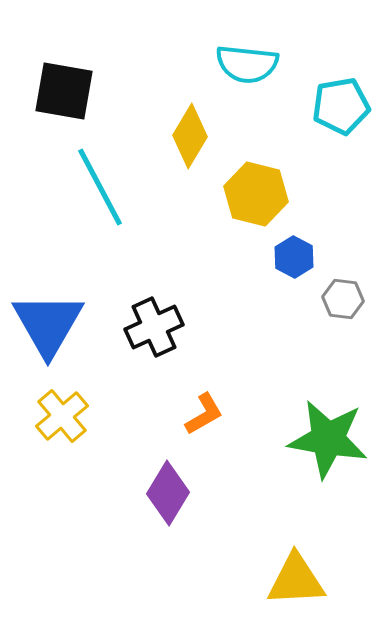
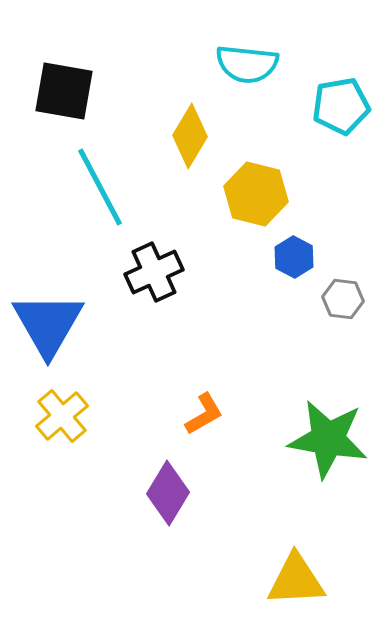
black cross: moved 55 px up
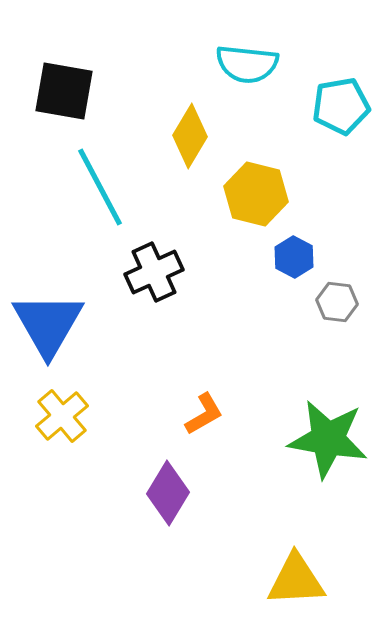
gray hexagon: moved 6 px left, 3 px down
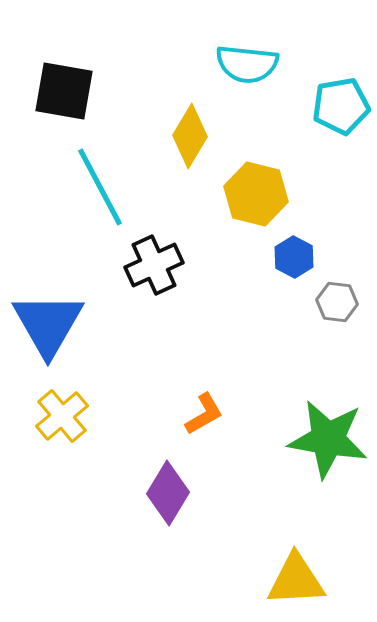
black cross: moved 7 px up
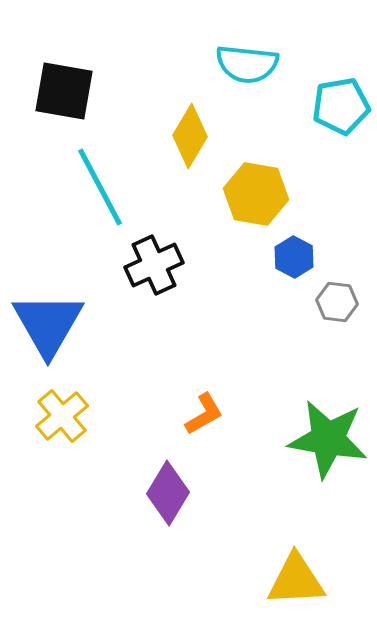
yellow hexagon: rotated 4 degrees counterclockwise
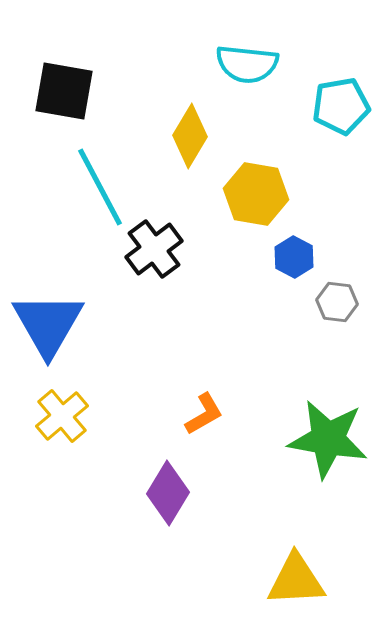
black cross: moved 16 px up; rotated 12 degrees counterclockwise
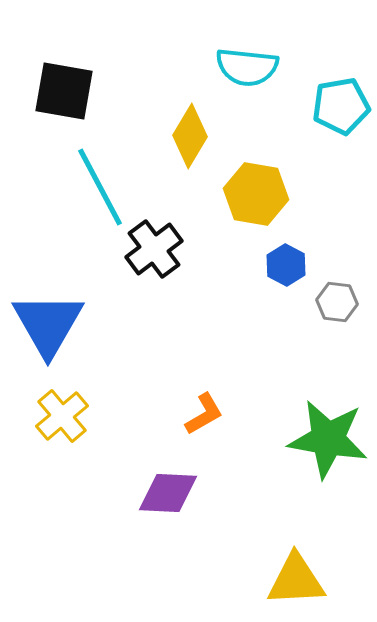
cyan semicircle: moved 3 px down
blue hexagon: moved 8 px left, 8 px down
purple diamond: rotated 62 degrees clockwise
